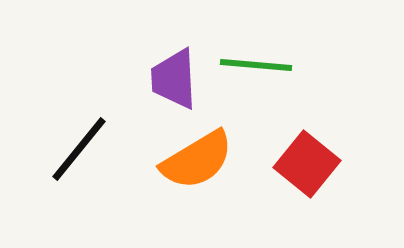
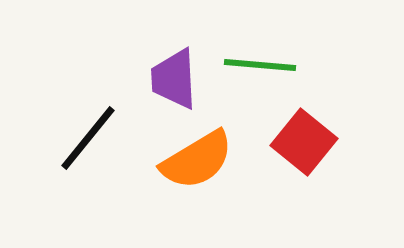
green line: moved 4 px right
black line: moved 9 px right, 11 px up
red square: moved 3 px left, 22 px up
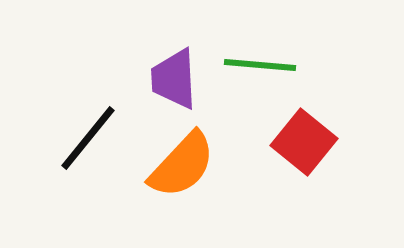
orange semicircle: moved 15 px left, 5 px down; rotated 16 degrees counterclockwise
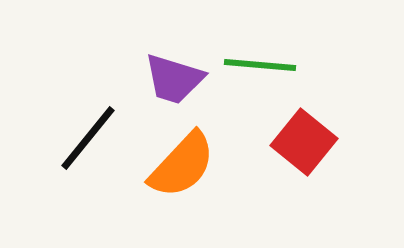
purple trapezoid: rotated 70 degrees counterclockwise
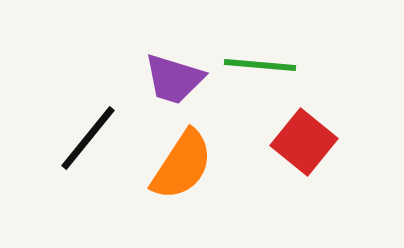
orange semicircle: rotated 10 degrees counterclockwise
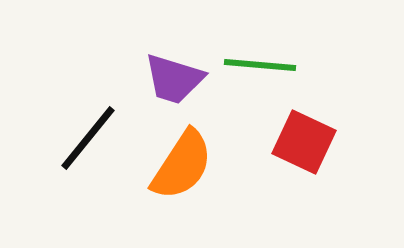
red square: rotated 14 degrees counterclockwise
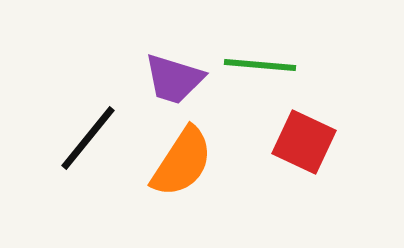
orange semicircle: moved 3 px up
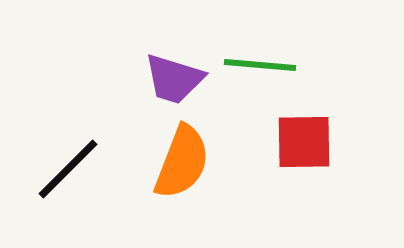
black line: moved 20 px left, 31 px down; rotated 6 degrees clockwise
red square: rotated 26 degrees counterclockwise
orange semicircle: rotated 12 degrees counterclockwise
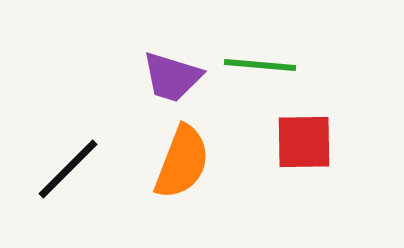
purple trapezoid: moved 2 px left, 2 px up
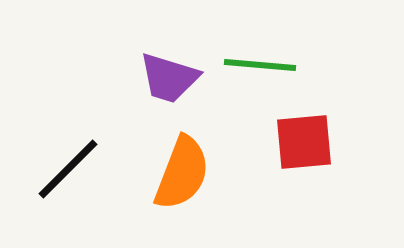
purple trapezoid: moved 3 px left, 1 px down
red square: rotated 4 degrees counterclockwise
orange semicircle: moved 11 px down
